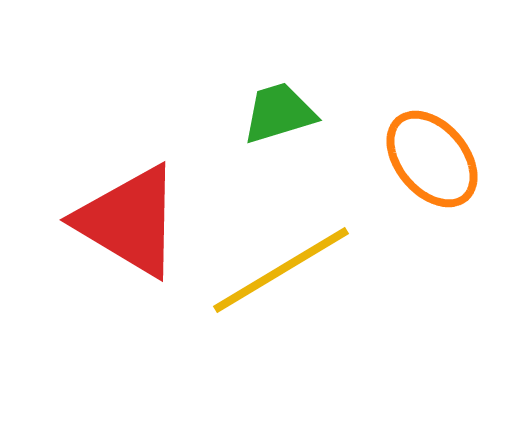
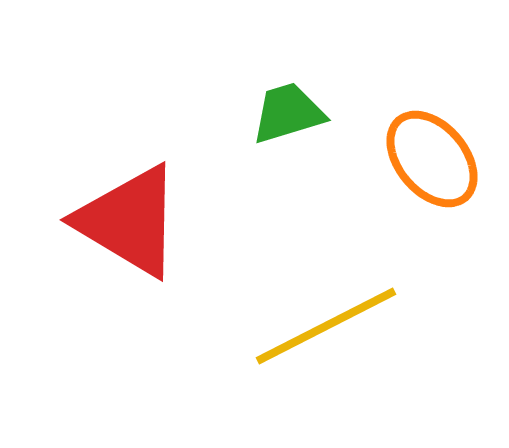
green trapezoid: moved 9 px right
yellow line: moved 45 px right, 56 px down; rotated 4 degrees clockwise
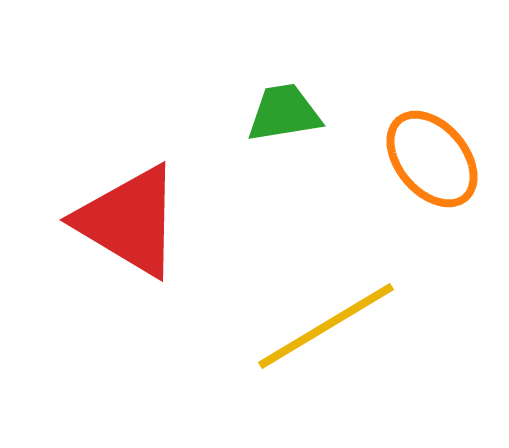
green trapezoid: moved 4 px left; rotated 8 degrees clockwise
yellow line: rotated 4 degrees counterclockwise
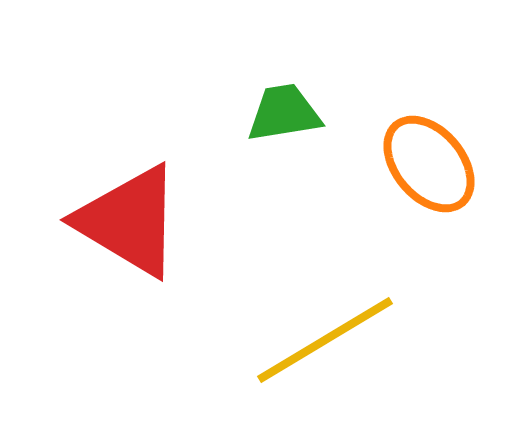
orange ellipse: moved 3 px left, 5 px down
yellow line: moved 1 px left, 14 px down
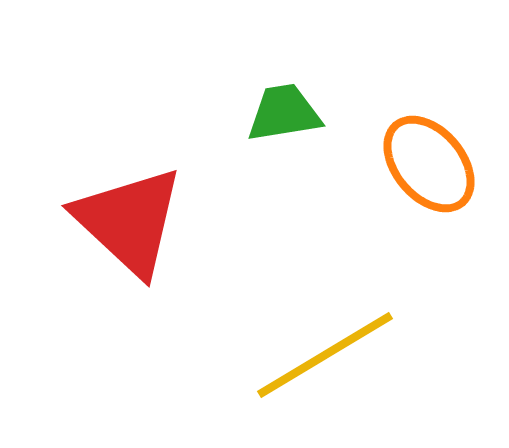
red triangle: rotated 12 degrees clockwise
yellow line: moved 15 px down
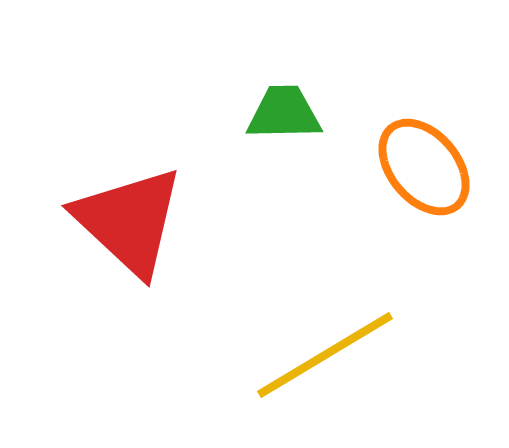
green trapezoid: rotated 8 degrees clockwise
orange ellipse: moved 5 px left, 3 px down
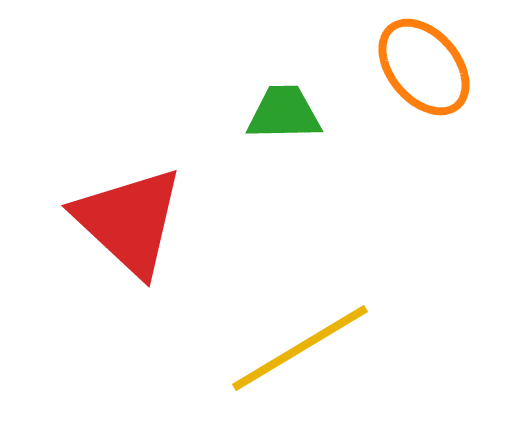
orange ellipse: moved 100 px up
yellow line: moved 25 px left, 7 px up
